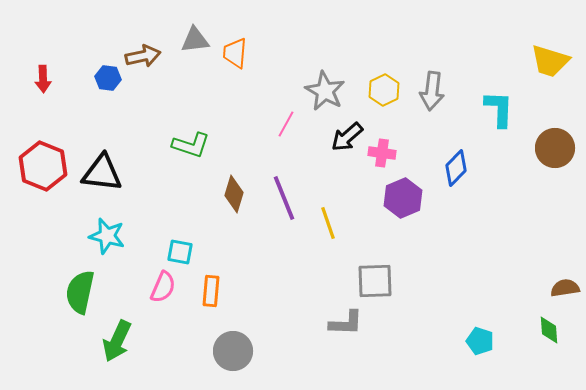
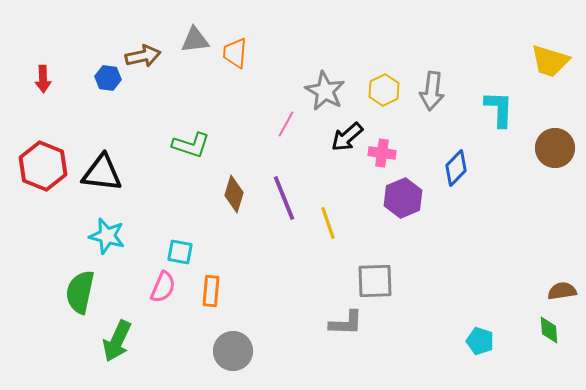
brown semicircle: moved 3 px left, 3 px down
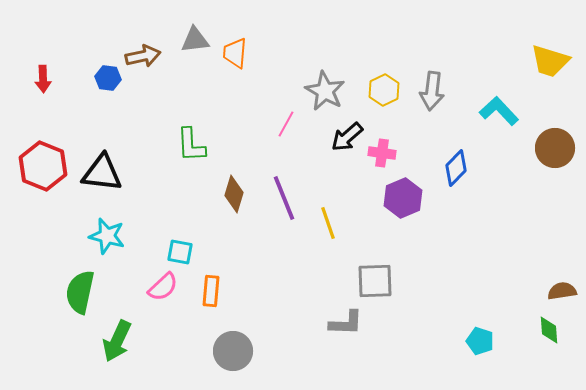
cyan L-shape: moved 2 px down; rotated 45 degrees counterclockwise
green L-shape: rotated 69 degrees clockwise
pink semicircle: rotated 24 degrees clockwise
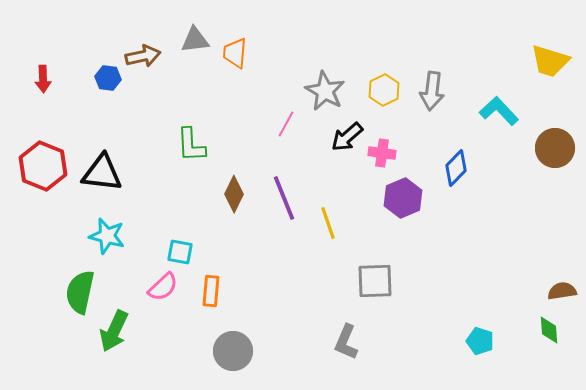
brown diamond: rotated 9 degrees clockwise
gray L-shape: moved 19 px down; rotated 111 degrees clockwise
green arrow: moved 3 px left, 10 px up
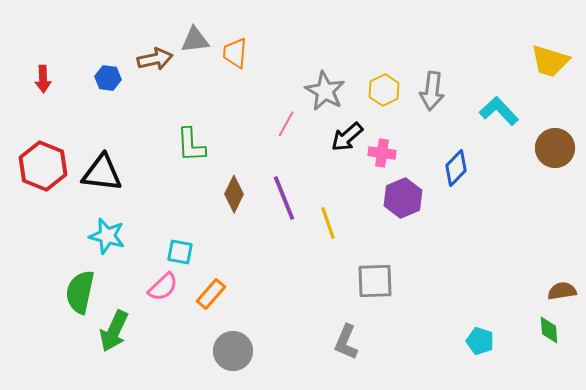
brown arrow: moved 12 px right, 3 px down
orange rectangle: moved 3 px down; rotated 36 degrees clockwise
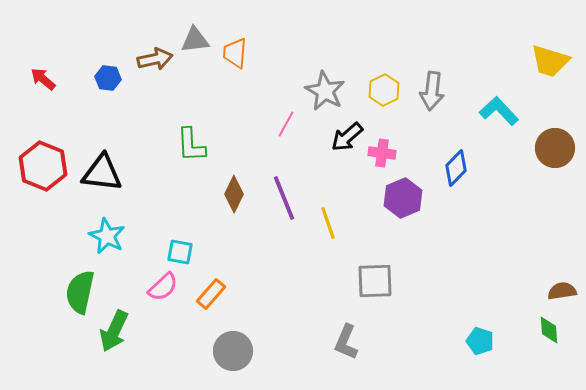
red arrow: rotated 132 degrees clockwise
cyan star: rotated 12 degrees clockwise
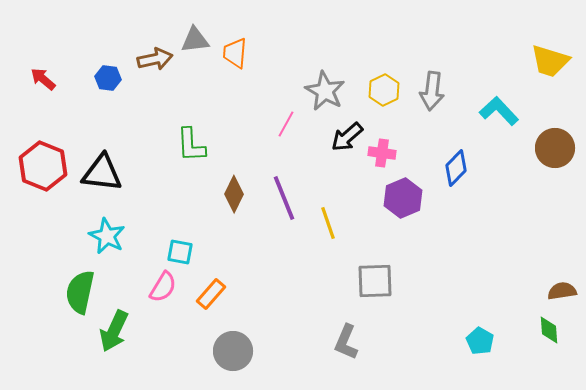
pink semicircle: rotated 16 degrees counterclockwise
cyan pentagon: rotated 12 degrees clockwise
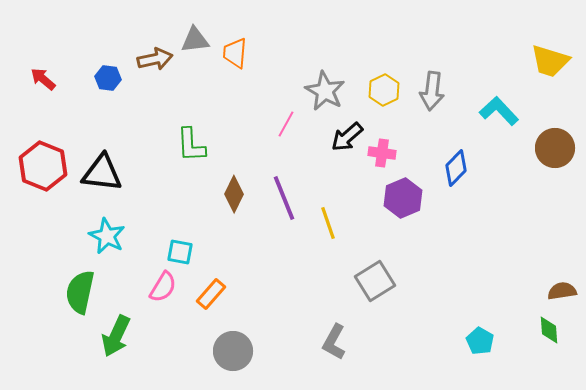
gray square: rotated 30 degrees counterclockwise
green arrow: moved 2 px right, 5 px down
gray L-shape: moved 12 px left; rotated 6 degrees clockwise
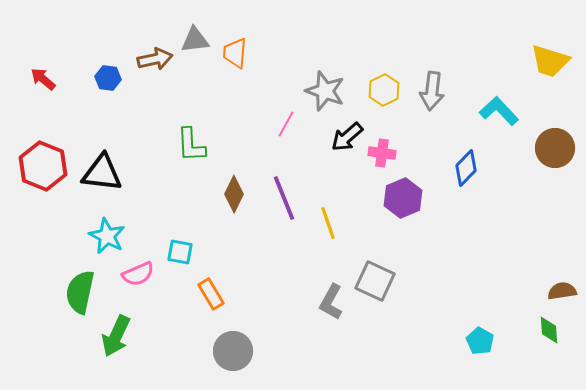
gray star: rotated 9 degrees counterclockwise
blue diamond: moved 10 px right
gray square: rotated 33 degrees counterclockwise
pink semicircle: moved 25 px left, 13 px up; rotated 36 degrees clockwise
orange rectangle: rotated 72 degrees counterclockwise
gray L-shape: moved 3 px left, 40 px up
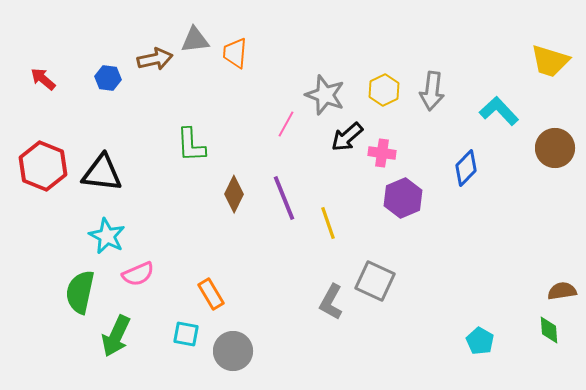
gray star: moved 4 px down
cyan square: moved 6 px right, 82 px down
